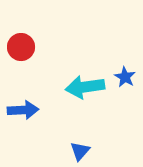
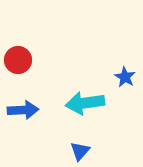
red circle: moved 3 px left, 13 px down
cyan arrow: moved 16 px down
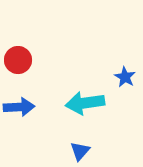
blue arrow: moved 4 px left, 3 px up
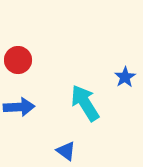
blue star: rotated 10 degrees clockwise
cyan arrow: rotated 66 degrees clockwise
blue triangle: moved 14 px left; rotated 35 degrees counterclockwise
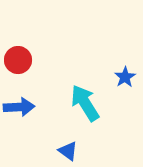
blue triangle: moved 2 px right
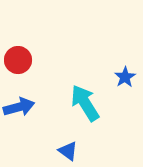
blue arrow: rotated 12 degrees counterclockwise
